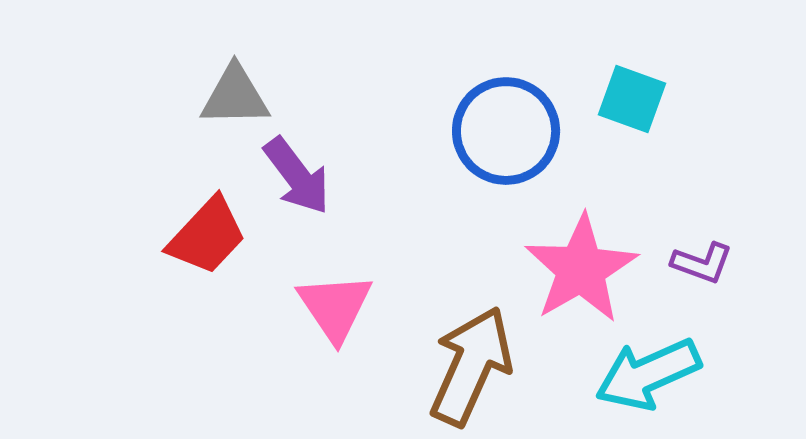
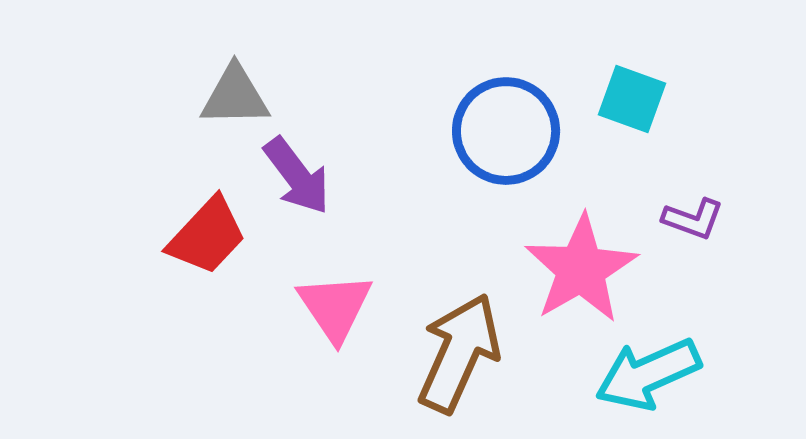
purple L-shape: moved 9 px left, 44 px up
brown arrow: moved 12 px left, 13 px up
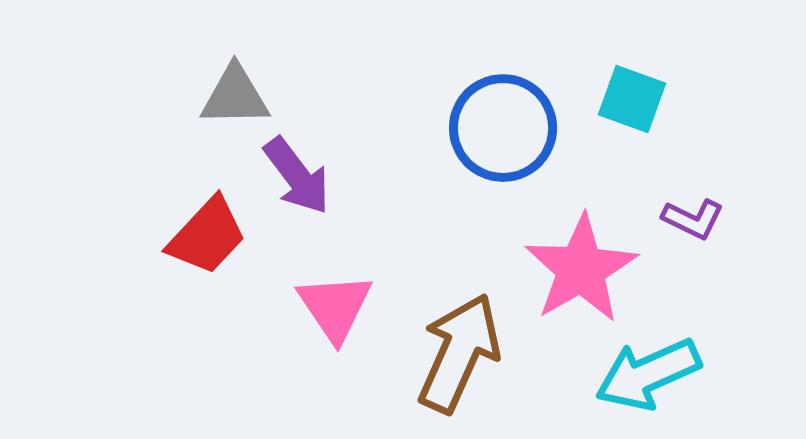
blue circle: moved 3 px left, 3 px up
purple L-shape: rotated 6 degrees clockwise
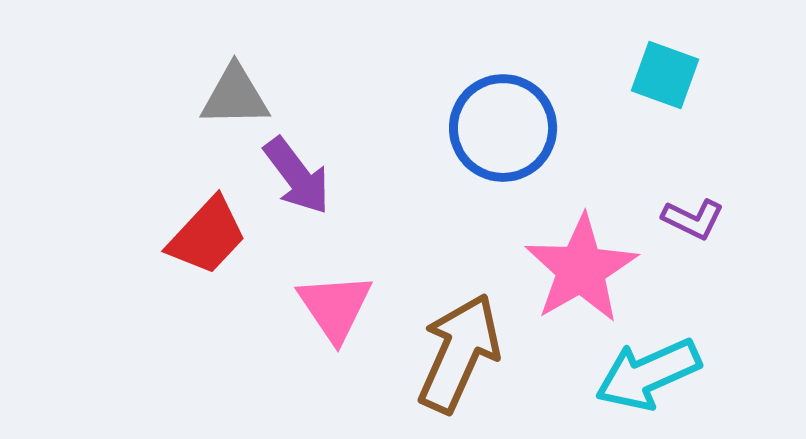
cyan square: moved 33 px right, 24 px up
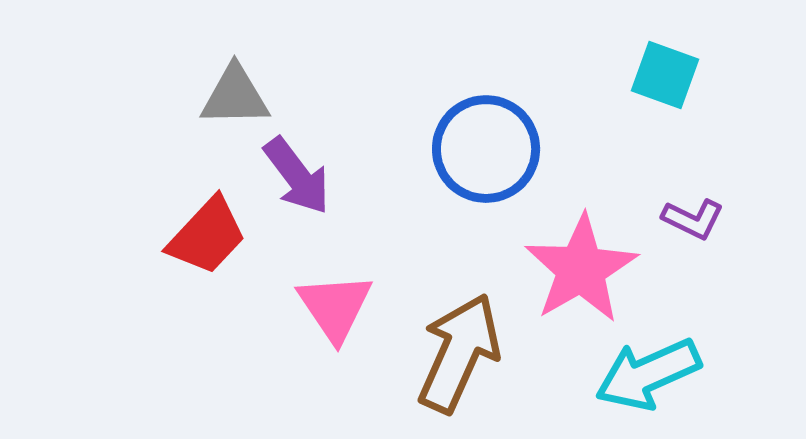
blue circle: moved 17 px left, 21 px down
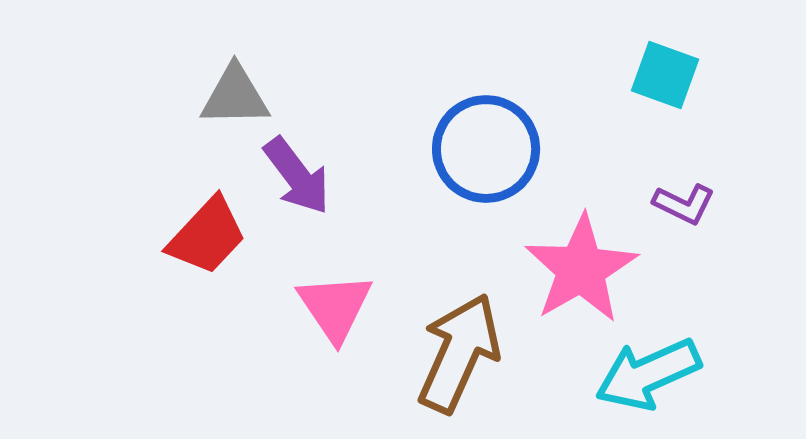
purple L-shape: moved 9 px left, 15 px up
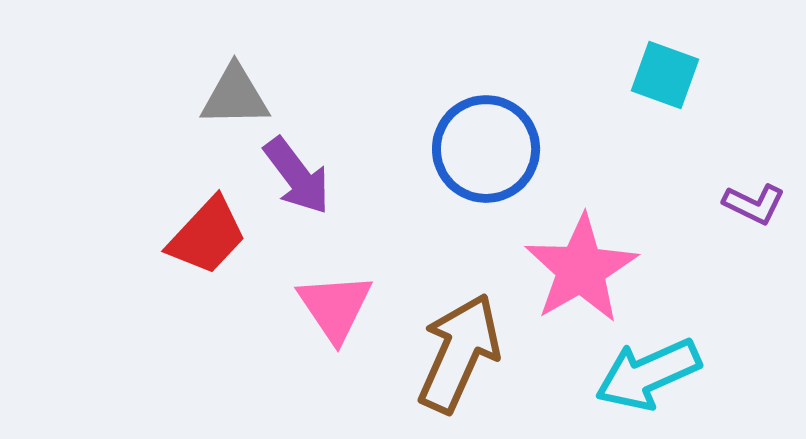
purple L-shape: moved 70 px right
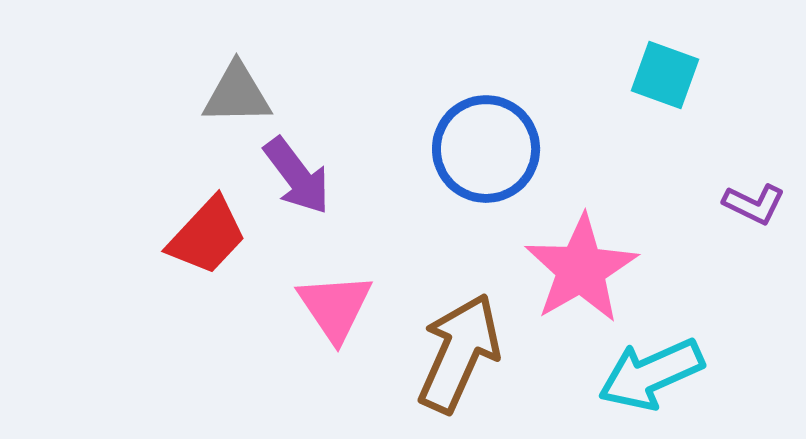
gray triangle: moved 2 px right, 2 px up
cyan arrow: moved 3 px right
